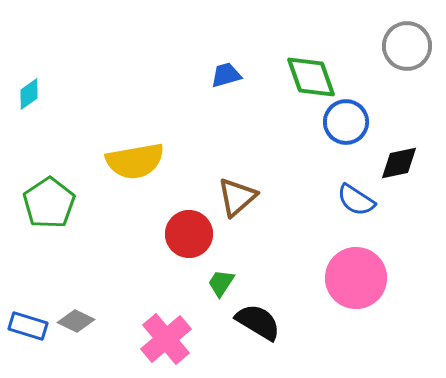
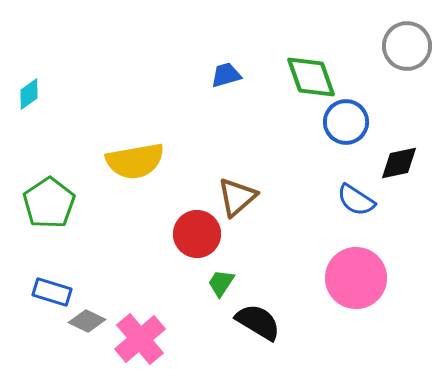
red circle: moved 8 px right
gray diamond: moved 11 px right
blue rectangle: moved 24 px right, 34 px up
pink cross: moved 26 px left
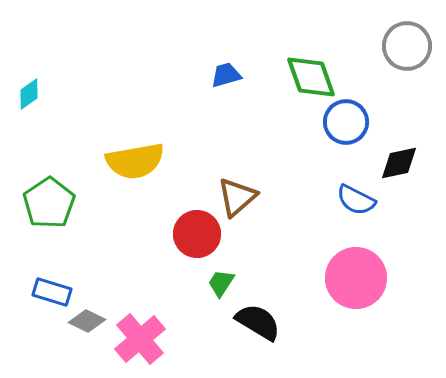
blue semicircle: rotated 6 degrees counterclockwise
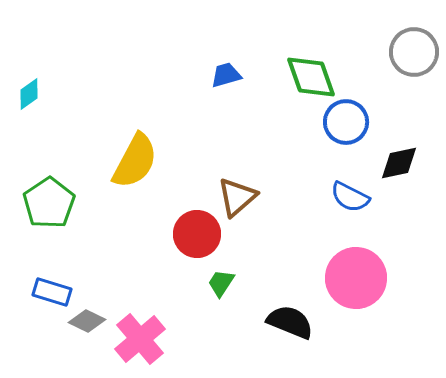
gray circle: moved 7 px right, 6 px down
yellow semicircle: rotated 52 degrees counterclockwise
blue semicircle: moved 6 px left, 3 px up
black semicircle: moved 32 px right; rotated 9 degrees counterclockwise
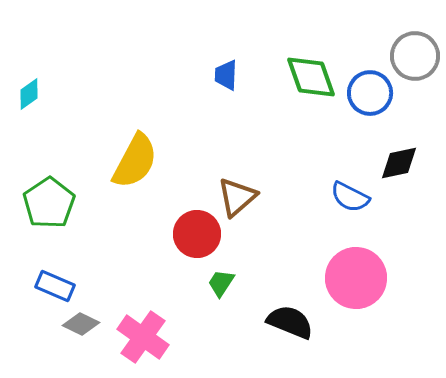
gray circle: moved 1 px right, 4 px down
blue trapezoid: rotated 72 degrees counterclockwise
blue circle: moved 24 px right, 29 px up
blue rectangle: moved 3 px right, 6 px up; rotated 6 degrees clockwise
gray diamond: moved 6 px left, 3 px down
pink cross: moved 3 px right, 2 px up; rotated 15 degrees counterclockwise
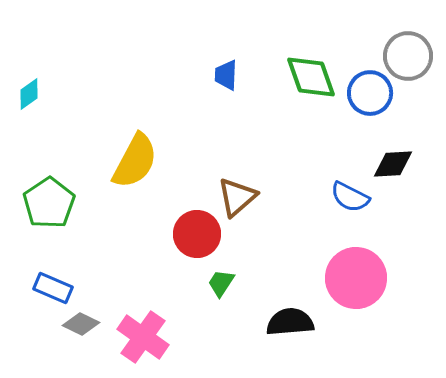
gray circle: moved 7 px left
black diamond: moved 6 px left, 1 px down; rotated 9 degrees clockwise
blue rectangle: moved 2 px left, 2 px down
black semicircle: rotated 27 degrees counterclockwise
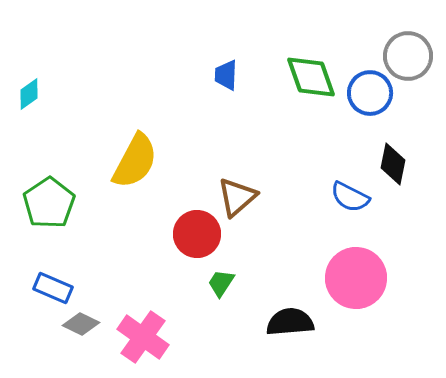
black diamond: rotated 75 degrees counterclockwise
